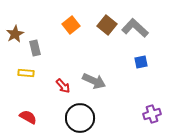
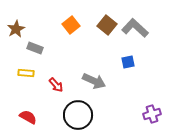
brown star: moved 1 px right, 5 px up
gray rectangle: rotated 56 degrees counterclockwise
blue square: moved 13 px left
red arrow: moved 7 px left, 1 px up
black circle: moved 2 px left, 3 px up
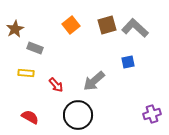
brown square: rotated 36 degrees clockwise
brown star: moved 1 px left
gray arrow: rotated 115 degrees clockwise
red semicircle: moved 2 px right
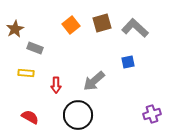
brown square: moved 5 px left, 2 px up
red arrow: rotated 42 degrees clockwise
